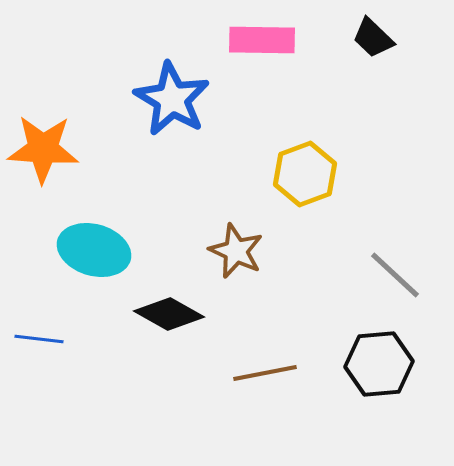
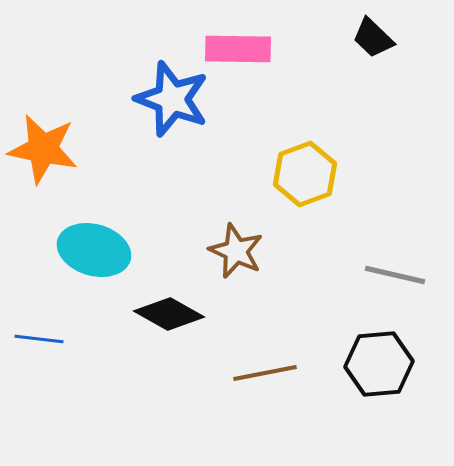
pink rectangle: moved 24 px left, 9 px down
blue star: rotated 10 degrees counterclockwise
orange star: rotated 8 degrees clockwise
gray line: rotated 30 degrees counterclockwise
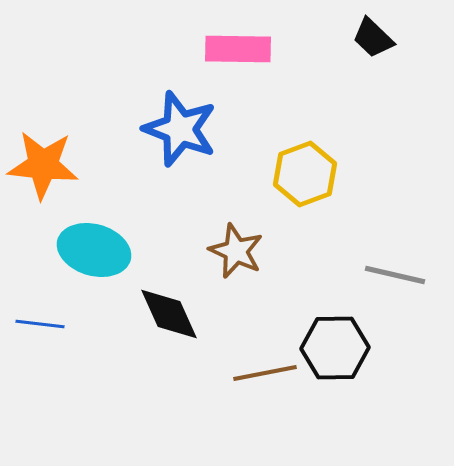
blue star: moved 8 px right, 30 px down
orange star: moved 16 px down; rotated 6 degrees counterclockwise
black diamond: rotated 36 degrees clockwise
blue line: moved 1 px right, 15 px up
black hexagon: moved 44 px left, 16 px up; rotated 4 degrees clockwise
